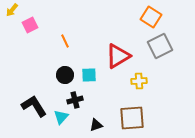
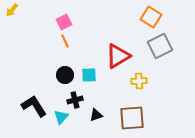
pink square: moved 34 px right, 3 px up
black triangle: moved 10 px up
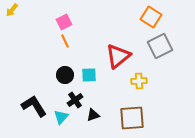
red triangle: rotated 8 degrees counterclockwise
black cross: rotated 21 degrees counterclockwise
black triangle: moved 3 px left
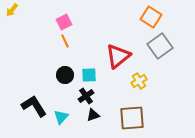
gray square: rotated 10 degrees counterclockwise
yellow cross: rotated 28 degrees counterclockwise
black cross: moved 11 px right, 4 px up
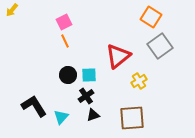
black circle: moved 3 px right
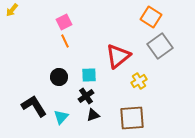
black circle: moved 9 px left, 2 px down
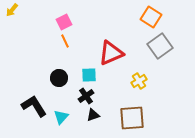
red triangle: moved 7 px left, 3 px up; rotated 16 degrees clockwise
black circle: moved 1 px down
